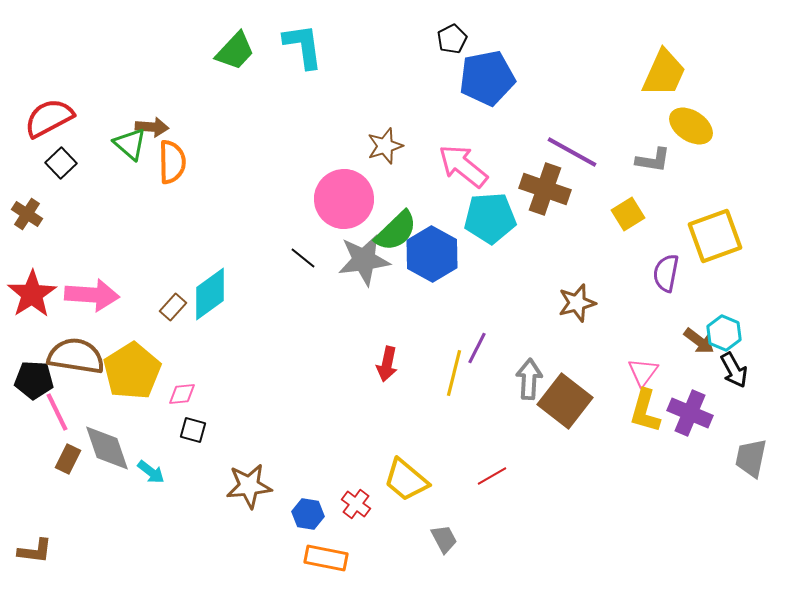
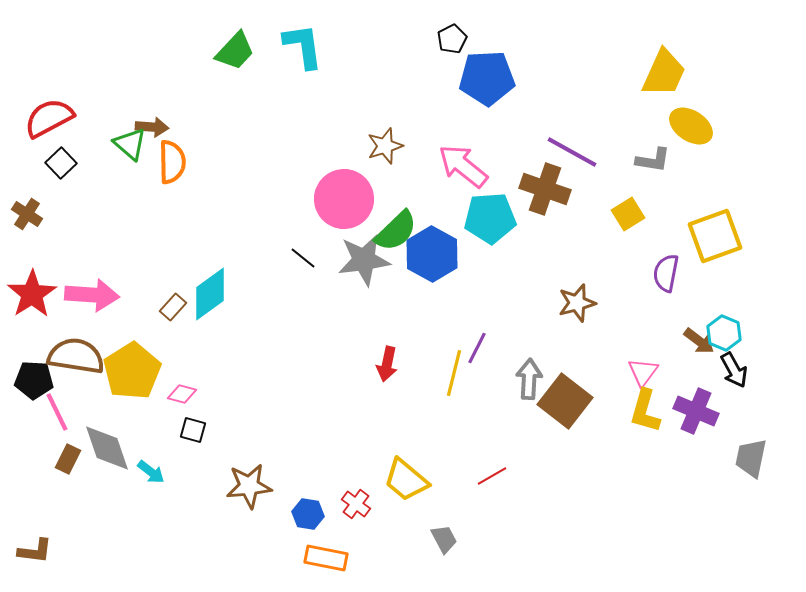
blue pentagon at (487, 78): rotated 8 degrees clockwise
pink diamond at (182, 394): rotated 20 degrees clockwise
purple cross at (690, 413): moved 6 px right, 2 px up
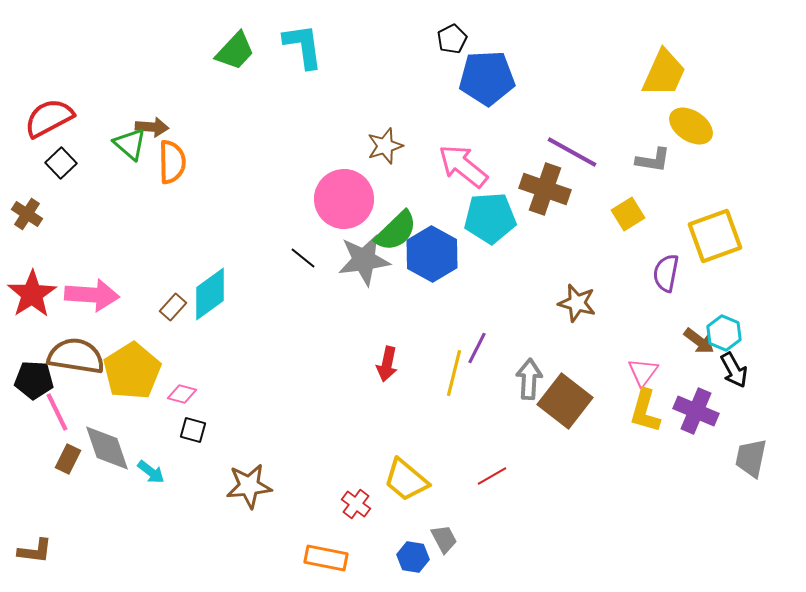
brown star at (577, 303): rotated 30 degrees clockwise
blue hexagon at (308, 514): moved 105 px right, 43 px down
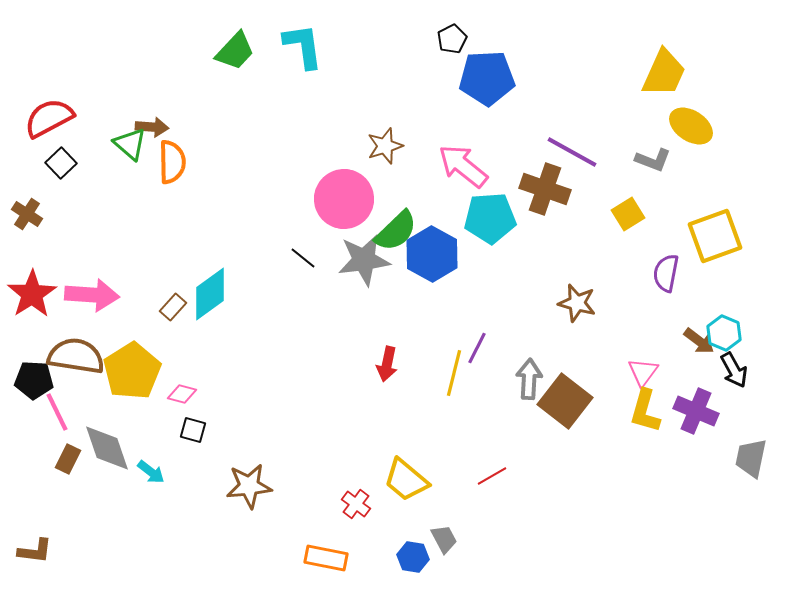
gray L-shape at (653, 160): rotated 12 degrees clockwise
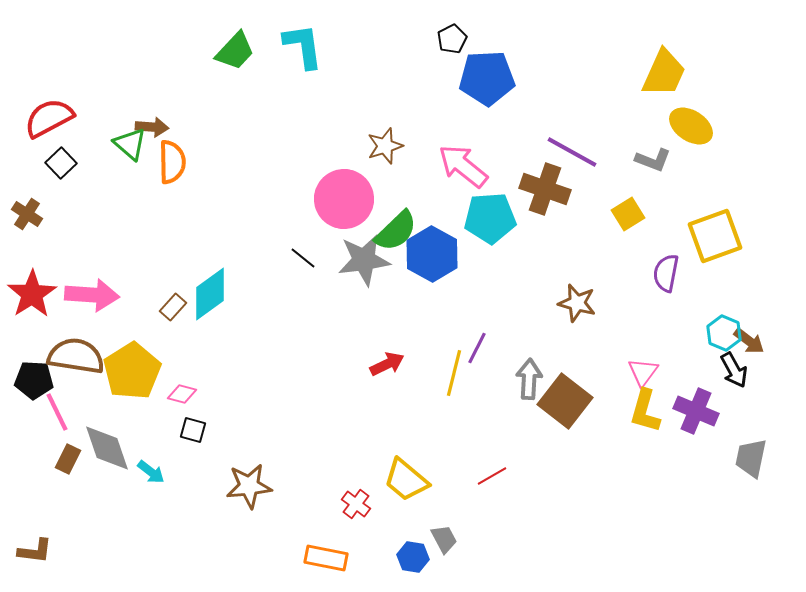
brown arrow at (699, 341): moved 50 px right
red arrow at (387, 364): rotated 128 degrees counterclockwise
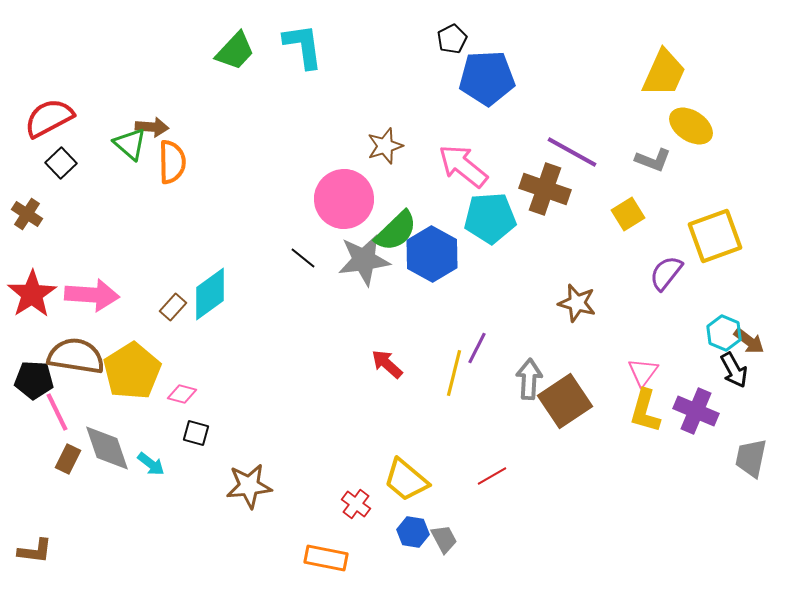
purple semicircle at (666, 273): rotated 27 degrees clockwise
red arrow at (387, 364): rotated 112 degrees counterclockwise
brown square at (565, 401): rotated 18 degrees clockwise
black square at (193, 430): moved 3 px right, 3 px down
cyan arrow at (151, 472): moved 8 px up
blue hexagon at (413, 557): moved 25 px up
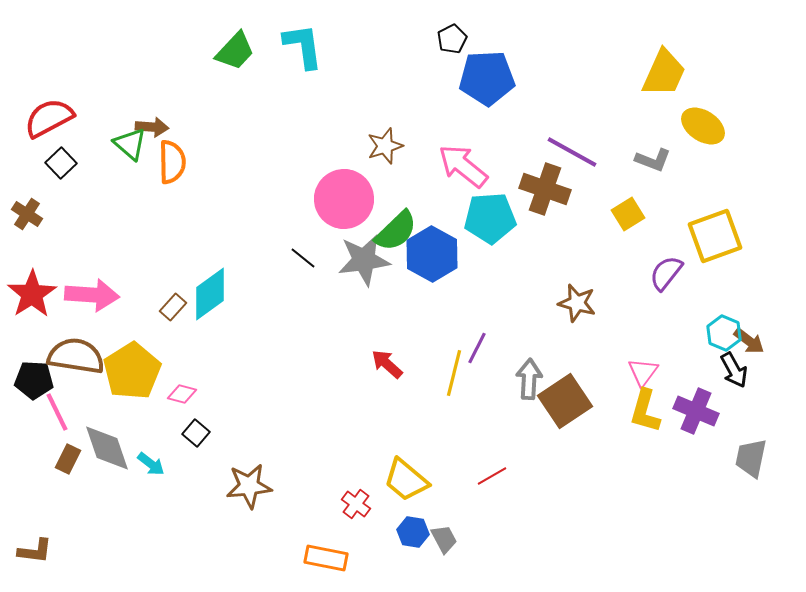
yellow ellipse at (691, 126): moved 12 px right
black square at (196, 433): rotated 24 degrees clockwise
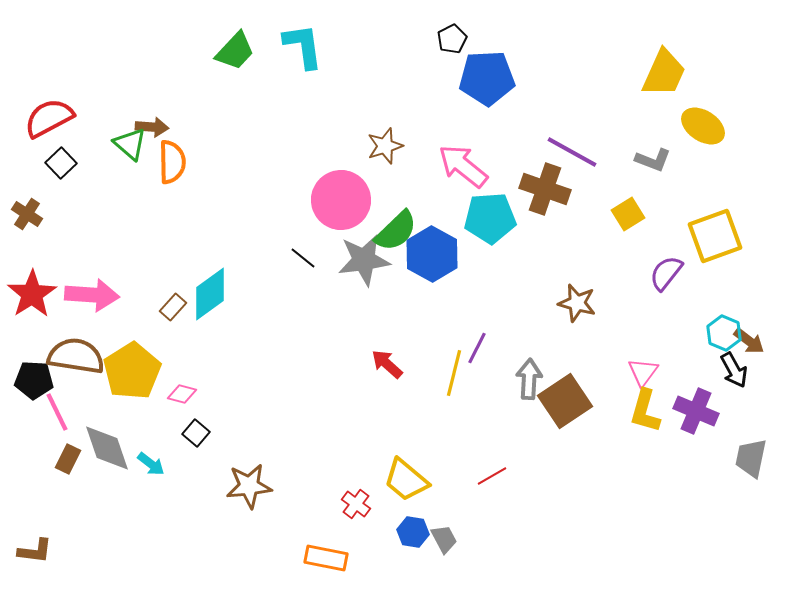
pink circle at (344, 199): moved 3 px left, 1 px down
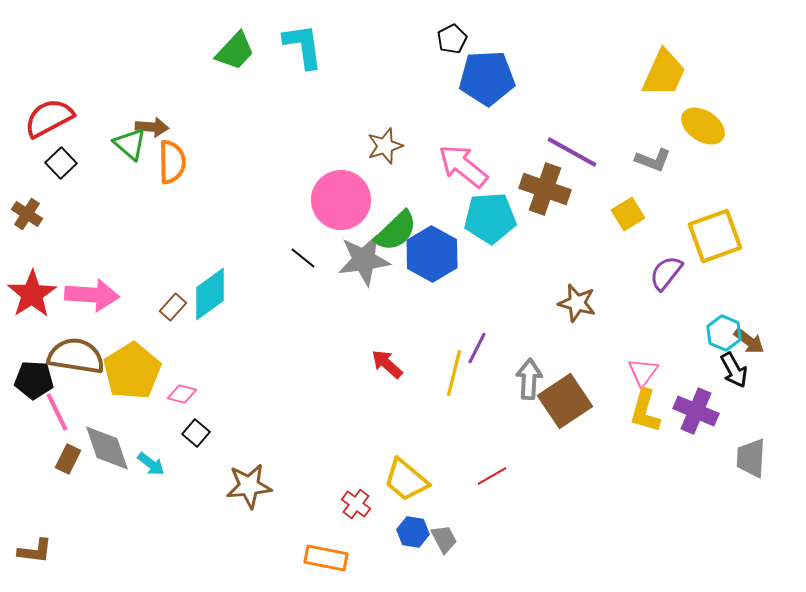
gray trapezoid at (751, 458): rotated 9 degrees counterclockwise
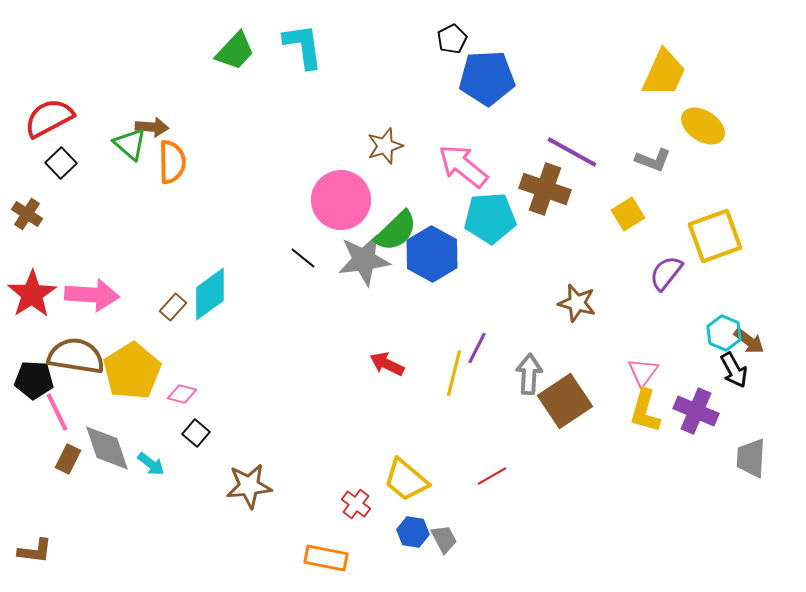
red arrow at (387, 364): rotated 16 degrees counterclockwise
gray arrow at (529, 379): moved 5 px up
